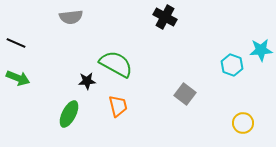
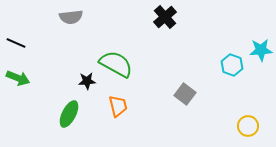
black cross: rotated 20 degrees clockwise
yellow circle: moved 5 px right, 3 px down
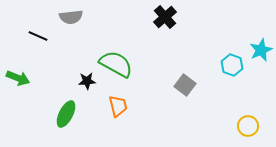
black line: moved 22 px right, 7 px up
cyan star: rotated 20 degrees counterclockwise
gray square: moved 9 px up
green ellipse: moved 3 px left
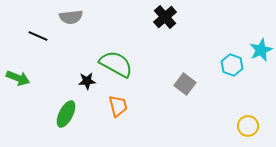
gray square: moved 1 px up
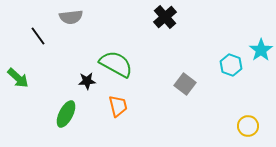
black line: rotated 30 degrees clockwise
cyan star: rotated 10 degrees counterclockwise
cyan hexagon: moved 1 px left
green arrow: rotated 20 degrees clockwise
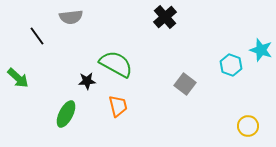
black line: moved 1 px left
cyan star: rotated 20 degrees counterclockwise
